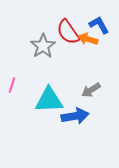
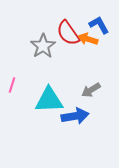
red semicircle: moved 1 px down
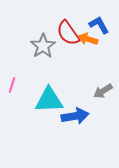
gray arrow: moved 12 px right, 1 px down
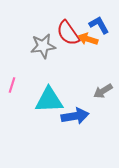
gray star: rotated 25 degrees clockwise
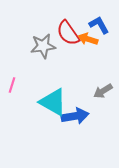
cyan triangle: moved 4 px right, 2 px down; rotated 32 degrees clockwise
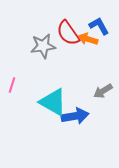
blue L-shape: moved 1 px down
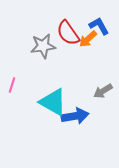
orange arrow: rotated 60 degrees counterclockwise
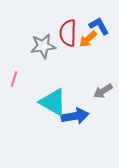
red semicircle: rotated 36 degrees clockwise
pink line: moved 2 px right, 6 px up
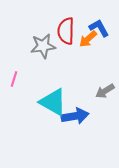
blue L-shape: moved 2 px down
red semicircle: moved 2 px left, 2 px up
gray arrow: moved 2 px right
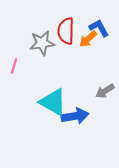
gray star: moved 1 px left, 3 px up
pink line: moved 13 px up
